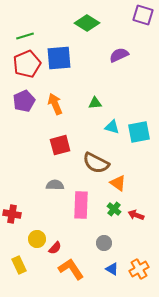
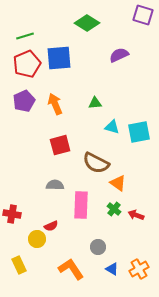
gray circle: moved 6 px left, 4 px down
red semicircle: moved 4 px left, 22 px up; rotated 24 degrees clockwise
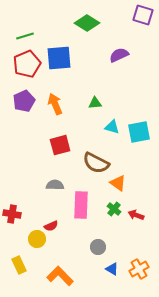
orange L-shape: moved 11 px left, 7 px down; rotated 12 degrees counterclockwise
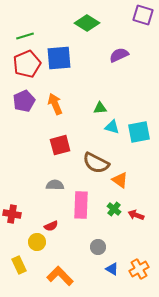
green triangle: moved 5 px right, 5 px down
orange triangle: moved 2 px right, 3 px up
yellow circle: moved 3 px down
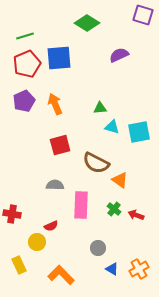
gray circle: moved 1 px down
orange L-shape: moved 1 px right, 1 px up
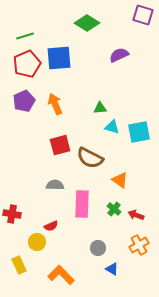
brown semicircle: moved 6 px left, 5 px up
pink rectangle: moved 1 px right, 1 px up
orange cross: moved 24 px up
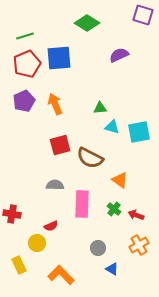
yellow circle: moved 1 px down
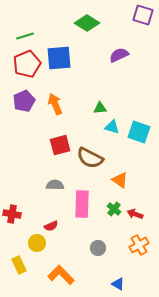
cyan square: rotated 30 degrees clockwise
red arrow: moved 1 px left, 1 px up
blue triangle: moved 6 px right, 15 px down
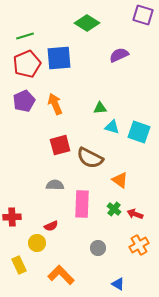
red cross: moved 3 px down; rotated 12 degrees counterclockwise
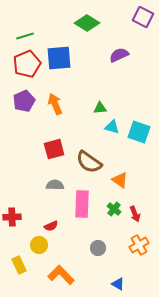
purple square: moved 2 px down; rotated 10 degrees clockwise
red square: moved 6 px left, 4 px down
brown semicircle: moved 1 px left, 4 px down; rotated 8 degrees clockwise
red arrow: rotated 133 degrees counterclockwise
yellow circle: moved 2 px right, 2 px down
